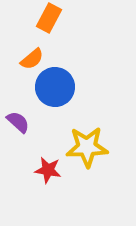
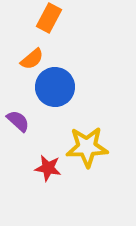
purple semicircle: moved 1 px up
red star: moved 2 px up
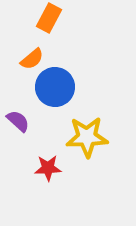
yellow star: moved 10 px up
red star: rotated 12 degrees counterclockwise
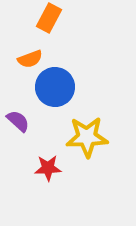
orange semicircle: moved 2 px left; rotated 20 degrees clockwise
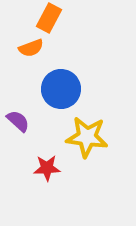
orange semicircle: moved 1 px right, 11 px up
blue circle: moved 6 px right, 2 px down
yellow star: rotated 9 degrees clockwise
red star: moved 1 px left
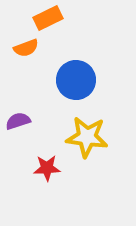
orange rectangle: moved 1 px left; rotated 36 degrees clockwise
orange semicircle: moved 5 px left
blue circle: moved 15 px right, 9 px up
purple semicircle: rotated 60 degrees counterclockwise
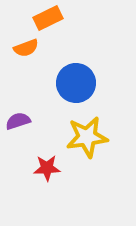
blue circle: moved 3 px down
yellow star: rotated 15 degrees counterclockwise
